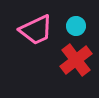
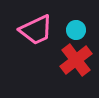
cyan circle: moved 4 px down
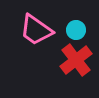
pink trapezoid: rotated 60 degrees clockwise
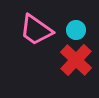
red cross: rotated 8 degrees counterclockwise
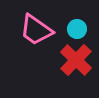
cyan circle: moved 1 px right, 1 px up
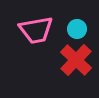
pink trapezoid: rotated 45 degrees counterclockwise
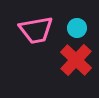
cyan circle: moved 1 px up
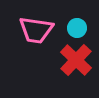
pink trapezoid: rotated 18 degrees clockwise
